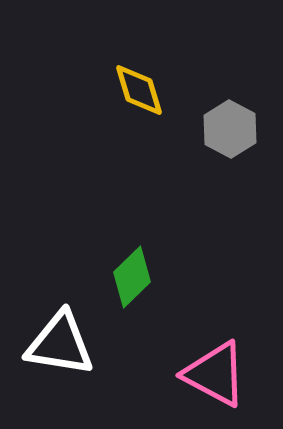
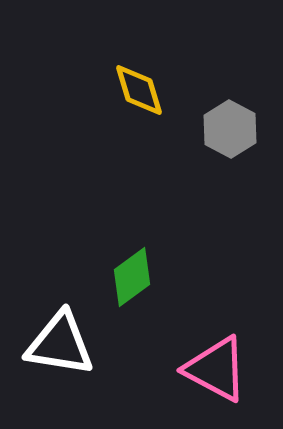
green diamond: rotated 8 degrees clockwise
pink triangle: moved 1 px right, 5 px up
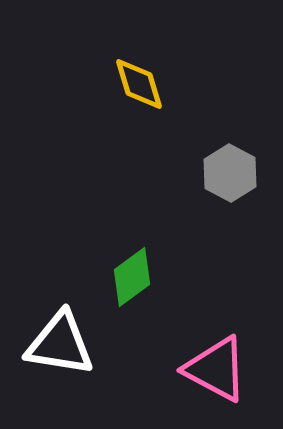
yellow diamond: moved 6 px up
gray hexagon: moved 44 px down
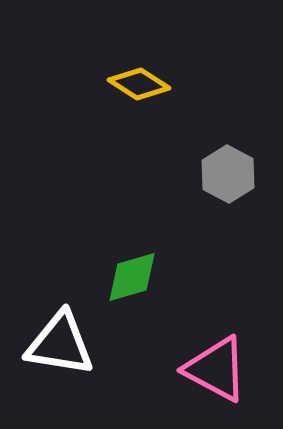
yellow diamond: rotated 40 degrees counterclockwise
gray hexagon: moved 2 px left, 1 px down
green diamond: rotated 20 degrees clockwise
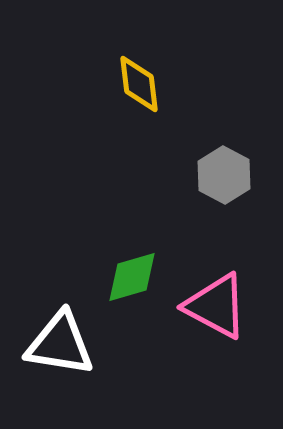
yellow diamond: rotated 50 degrees clockwise
gray hexagon: moved 4 px left, 1 px down
pink triangle: moved 63 px up
